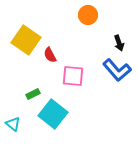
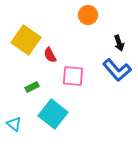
green rectangle: moved 1 px left, 7 px up
cyan triangle: moved 1 px right
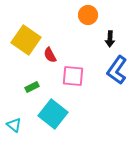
black arrow: moved 9 px left, 4 px up; rotated 21 degrees clockwise
blue L-shape: rotated 76 degrees clockwise
cyan triangle: moved 1 px down
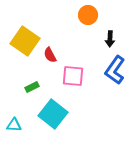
yellow square: moved 1 px left, 1 px down
blue L-shape: moved 2 px left
cyan triangle: rotated 35 degrees counterclockwise
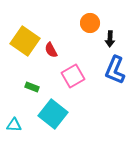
orange circle: moved 2 px right, 8 px down
red semicircle: moved 1 px right, 5 px up
blue L-shape: rotated 12 degrees counterclockwise
pink square: rotated 35 degrees counterclockwise
green rectangle: rotated 48 degrees clockwise
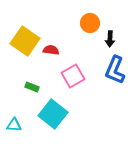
red semicircle: rotated 126 degrees clockwise
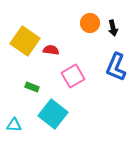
black arrow: moved 3 px right, 11 px up; rotated 14 degrees counterclockwise
blue L-shape: moved 1 px right, 3 px up
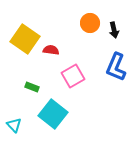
black arrow: moved 1 px right, 2 px down
yellow square: moved 2 px up
cyan triangle: rotated 42 degrees clockwise
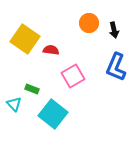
orange circle: moved 1 px left
green rectangle: moved 2 px down
cyan triangle: moved 21 px up
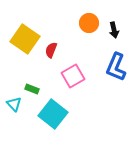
red semicircle: rotated 77 degrees counterclockwise
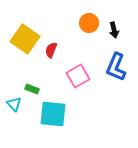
pink square: moved 5 px right
cyan square: rotated 32 degrees counterclockwise
